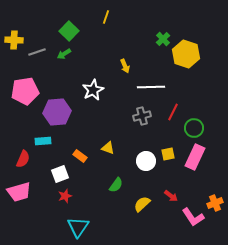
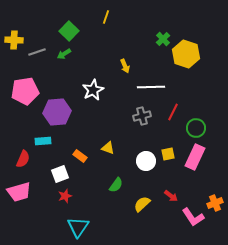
green circle: moved 2 px right
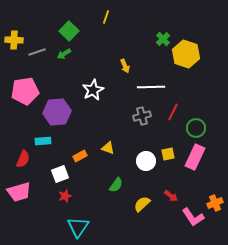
orange rectangle: rotated 64 degrees counterclockwise
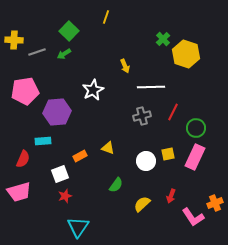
red arrow: rotated 72 degrees clockwise
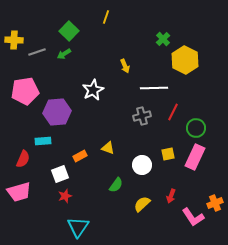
yellow hexagon: moved 1 px left, 6 px down; rotated 8 degrees clockwise
white line: moved 3 px right, 1 px down
white circle: moved 4 px left, 4 px down
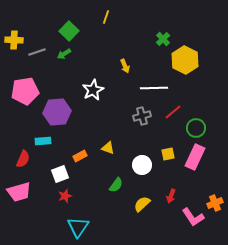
red line: rotated 24 degrees clockwise
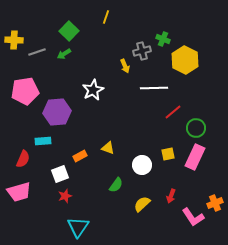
green cross: rotated 24 degrees counterclockwise
gray cross: moved 65 px up
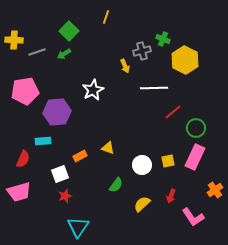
yellow square: moved 7 px down
orange cross: moved 13 px up; rotated 14 degrees counterclockwise
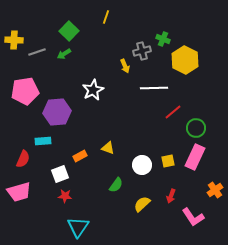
red star: rotated 24 degrees clockwise
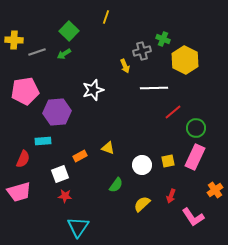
white star: rotated 10 degrees clockwise
